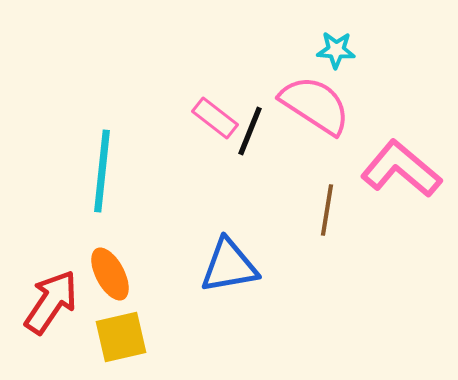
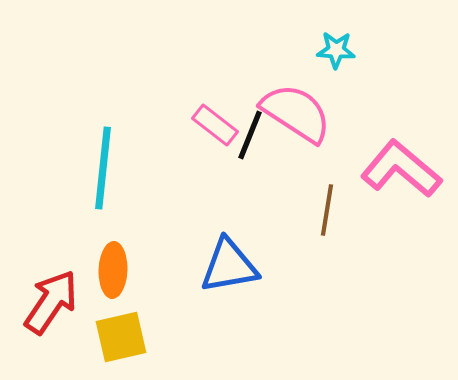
pink semicircle: moved 19 px left, 8 px down
pink rectangle: moved 7 px down
black line: moved 4 px down
cyan line: moved 1 px right, 3 px up
orange ellipse: moved 3 px right, 4 px up; rotated 30 degrees clockwise
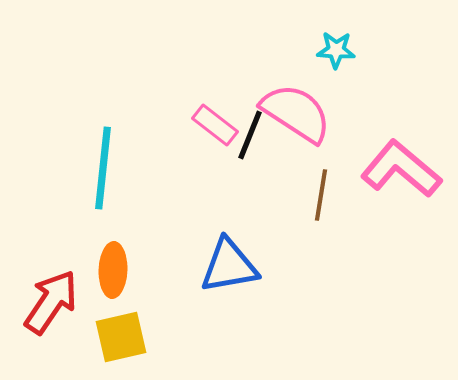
brown line: moved 6 px left, 15 px up
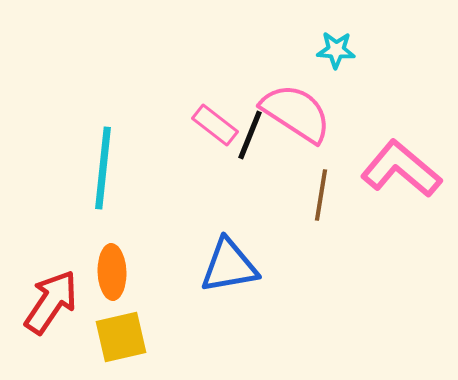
orange ellipse: moved 1 px left, 2 px down; rotated 4 degrees counterclockwise
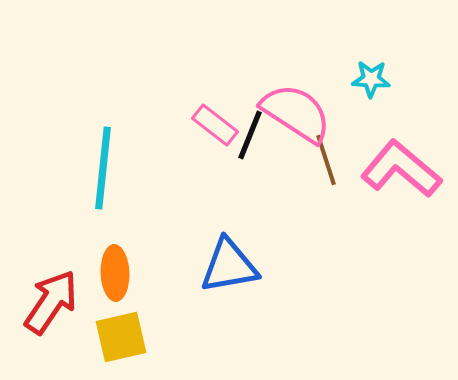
cyan star: moved 35 px right, 29 px down
brown line: moved 5 px right, 35 px up; rotated 27 degrees counterclockwise
orange ellipse: moved 3 px right, 1 px down
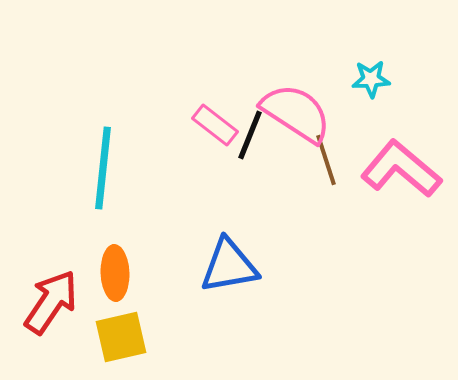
cyan star: rotated 6 degrees counterclockwise
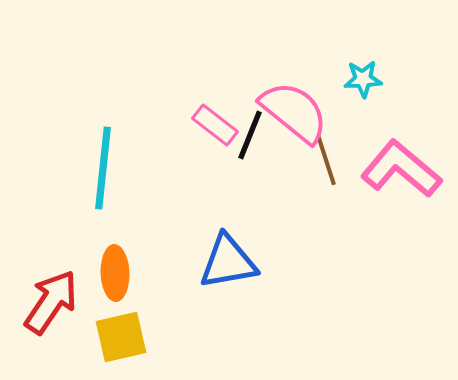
cyan star: moved 8 px left
pink semicircle: moved 2 px left, 1 px up; rotated 6 degrees clockwise
blue triangle: moved 1 px left, 4 px up
